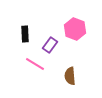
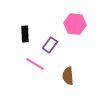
pink hexagon: moved 5 px up; rotated 15 degrees counterclockwise
brown semicircle: moved 2 px left
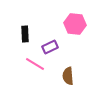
purple rectangle: moved 2 px down; rotated 28 degrees clockwise
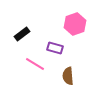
pink hexagon: rotated 25 degrees counterclockwise
black rectangle: moved 3 px left; rotated 56 degrees clockwise
purple rectangle: moved 5 px right, 1 px down; rotated 42 degrees clockwise
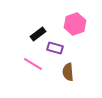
black rectangle: moved 16 px right
pink line: moved 2 px left
brown semicircle: moved 4 px up
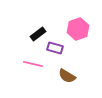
pink hexagon: moved 3 px right, 5 px down
pink line: rotated 18 degrees counterclockwise
brown semicircle: moved 1 px left, 4 px down; rotated 54 degrees counterclockwise
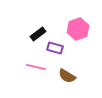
pink line: moved 3 px right, 3 px down
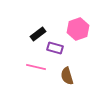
brown semicircle: rotated 42 degrees clockwise
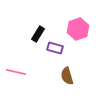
black rectangle: rotated 21 degrees counterclockwise
pink line: moved 20 px left, 5 px down
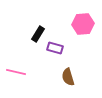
pink hexagon: moved 5 px right, 5 px up; rotated 15 degrees clockwise
brown semicircle: moved 1 px right, 1 px down
